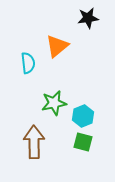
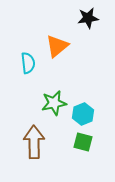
cyan hexagon: moved 2 px up
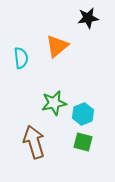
cyan semicircle: moved 7 px left, 5 px up
brown arrow: rotated 16 degrees counterclockwise
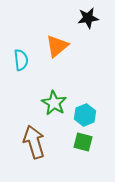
cyan semicircle: moved 2 px down
green star: rotated 30 degrees counterclockwise
cyan hexagon: moved 2 px right, 1 px down
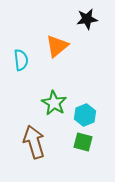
black star: moved 1 px left, 1 px down
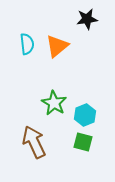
cyan semicircle: moved 6 px right, 16 px up
brown arrow: rotated 8 degrees counterclockwise
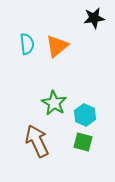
black star: moved 7 px right, 1 px up
cyan hexagon: rotated 15 degrees counterclockwise
brown arrow: moved 3 px right, 1 px up
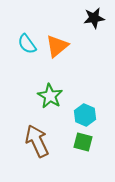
cyan semicircle: rotated 150 degrees clockwise
green star: moved 4 px left, 7 px up
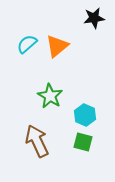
cyan semicircle: rotated 85 degrees clockwise
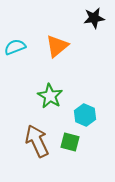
cyan semicircle: moved 12 px left, 3 px down; rotated 20 degrees clockwise
green square: moved 13 px left
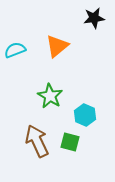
cyan semicircle: moved 3 px down
